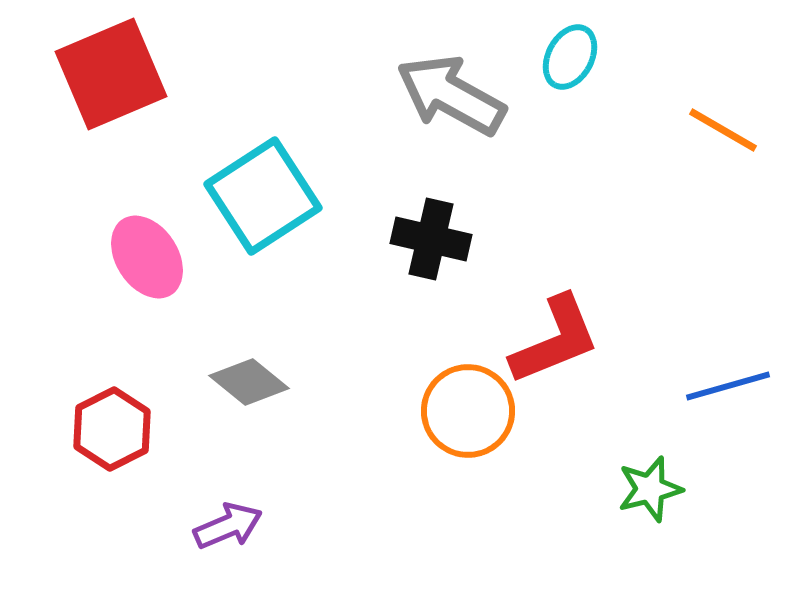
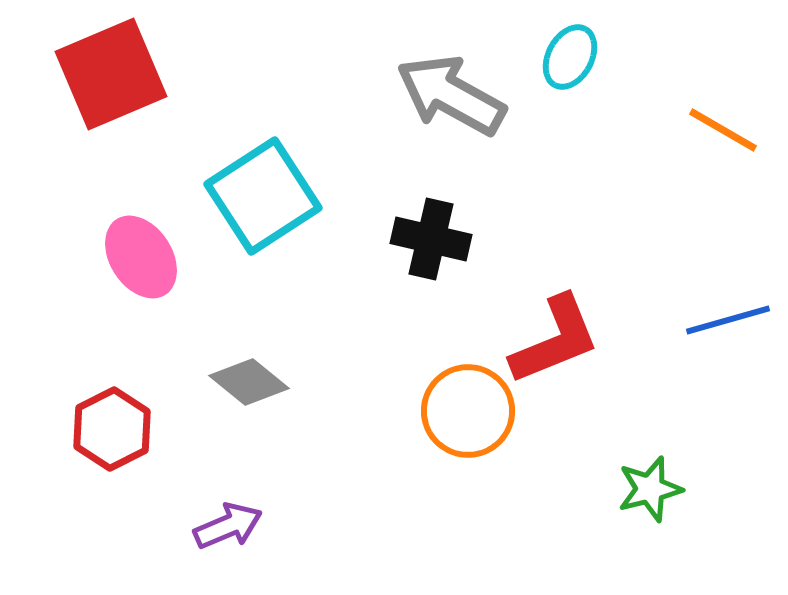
pink ellipse: moved 6 px left
blue line: moved 66 px up
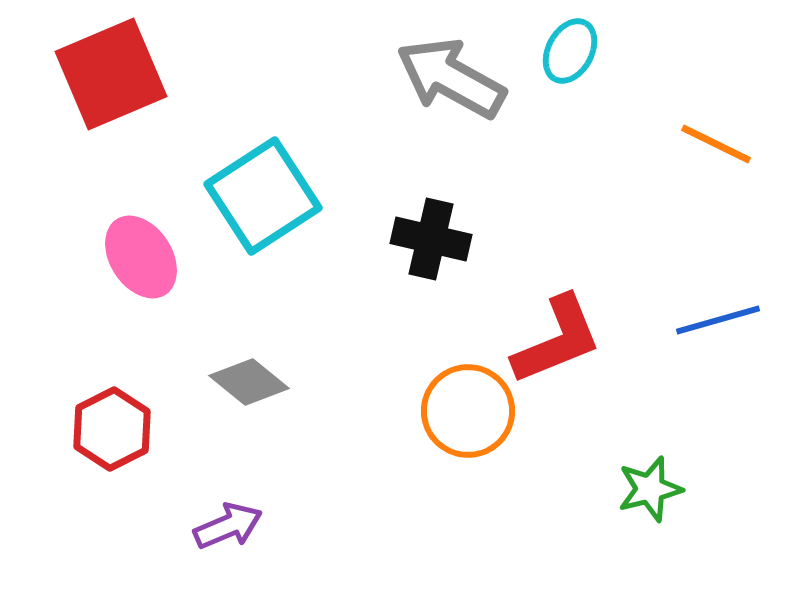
cyan ellipse: moved 6 px up
gray arrow: moved 17 px up
orange line: moved 7 px left, 14 px down; rotated 4 degrees counterclockwise
blue line: moved 10 px left
red L-shape: moved 2 px right
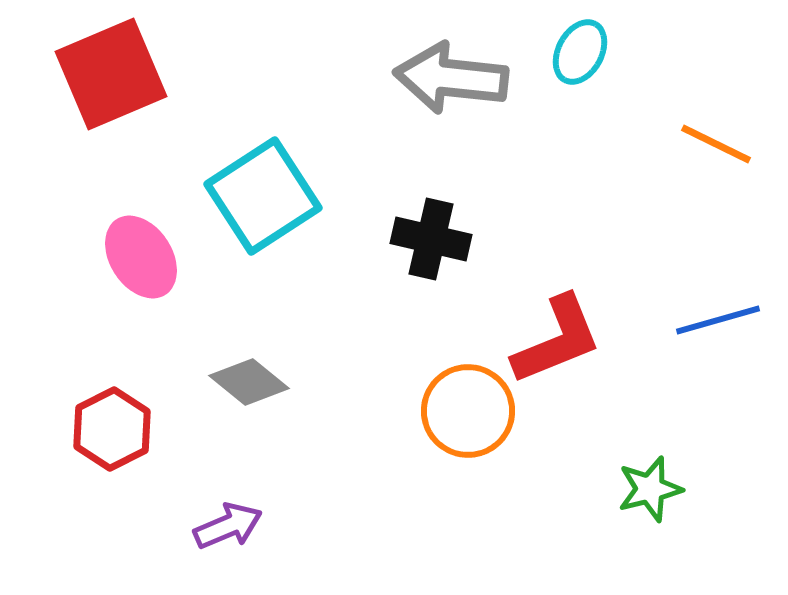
cyan ellipse: moved 10 px right, 1 px down
gray arrow: rotated 23 degrees counterclockwise
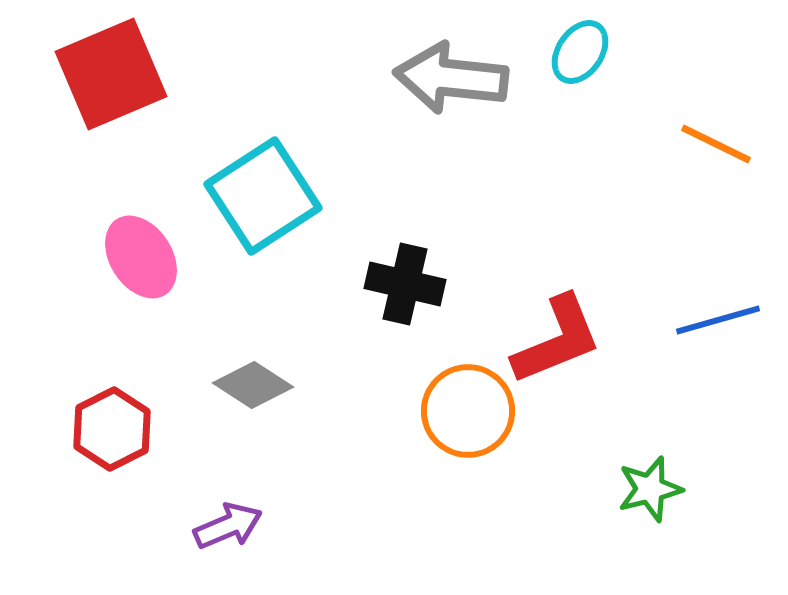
cyan ellipse: rotated 6 degrees clockwise
black cross: moved 26 px left, 45 px down
gray diamond: moved 4 px right, 3 px down; rotated 6 degrees counterclockwise
